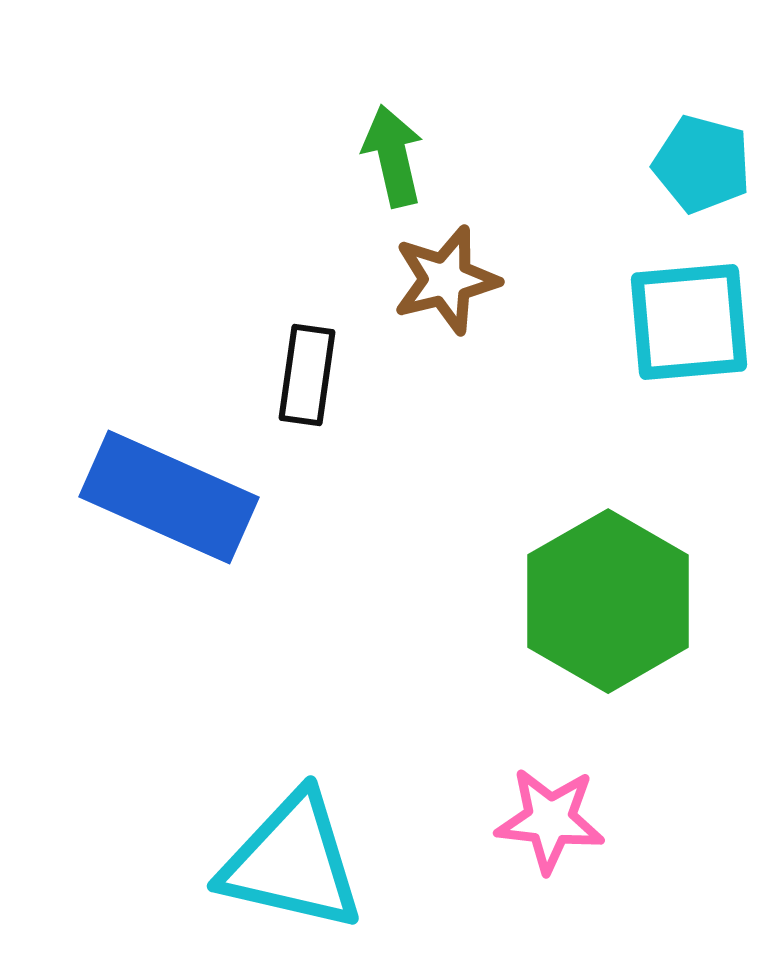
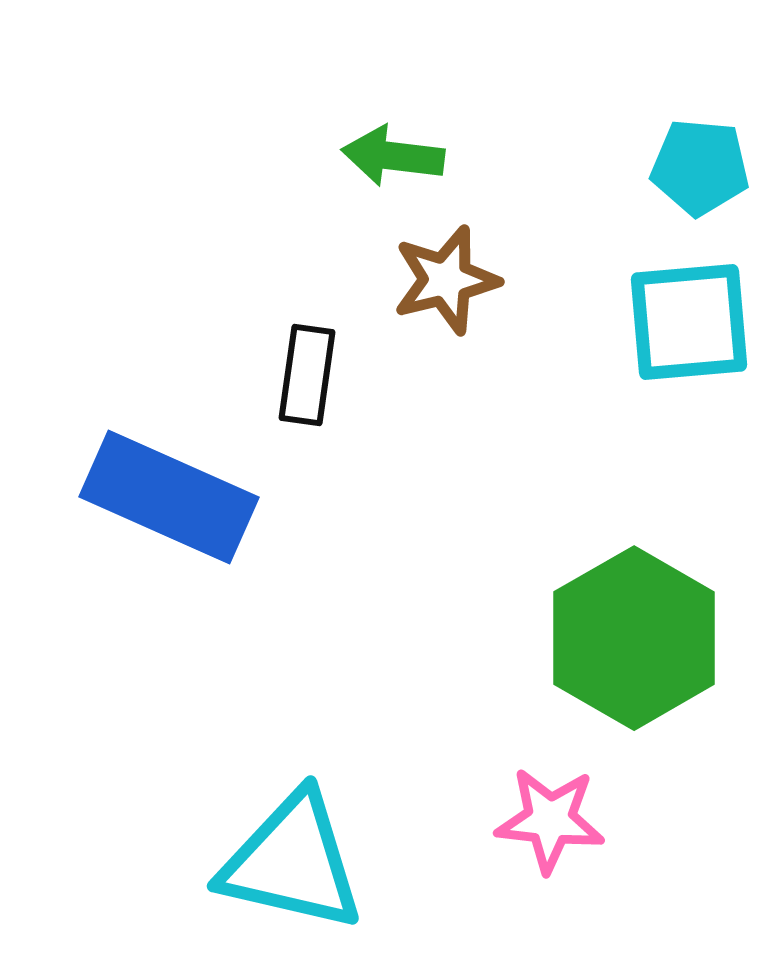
green arrow: rotated 70 degrees counterclockwise
cyan pentagon: moved 2 px left, 3 px down; rotated 10 degrees counterclockwise
green hexagon: moved 26 px right, 37 px down
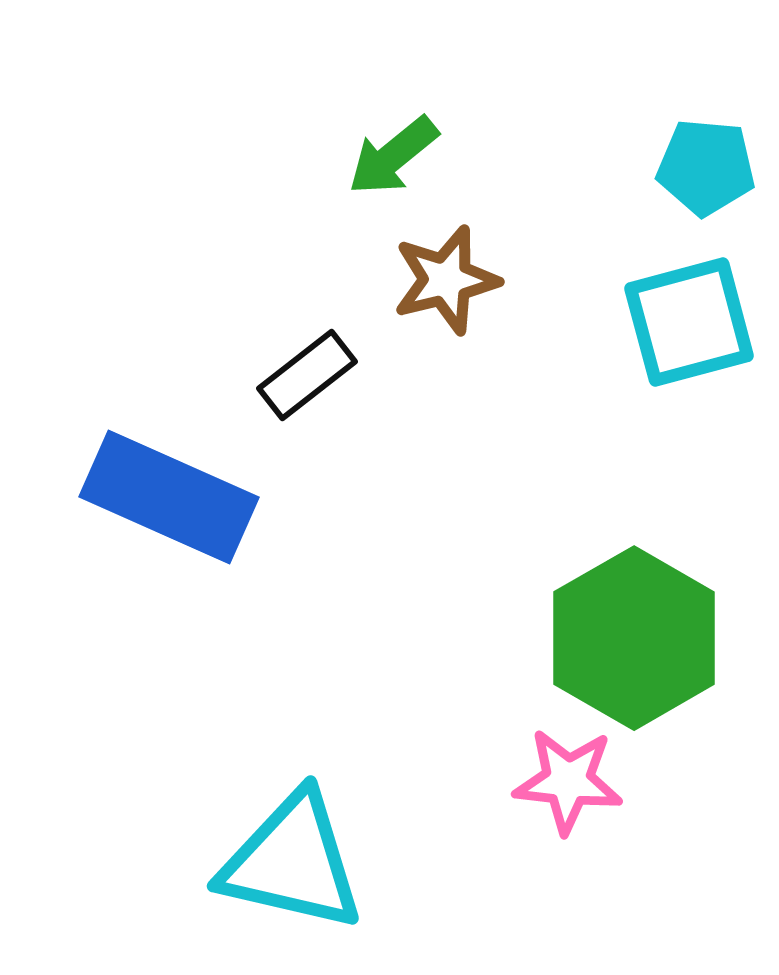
green arrow: rotated 46 degrees counterclockwise
cyan pentagon: moved 6 px right
cyan square: rotated 10 degrees counterclockwise
black rectangle: rotated 44 degrees clockwise
pink star: moved 18 px right, 39 px up
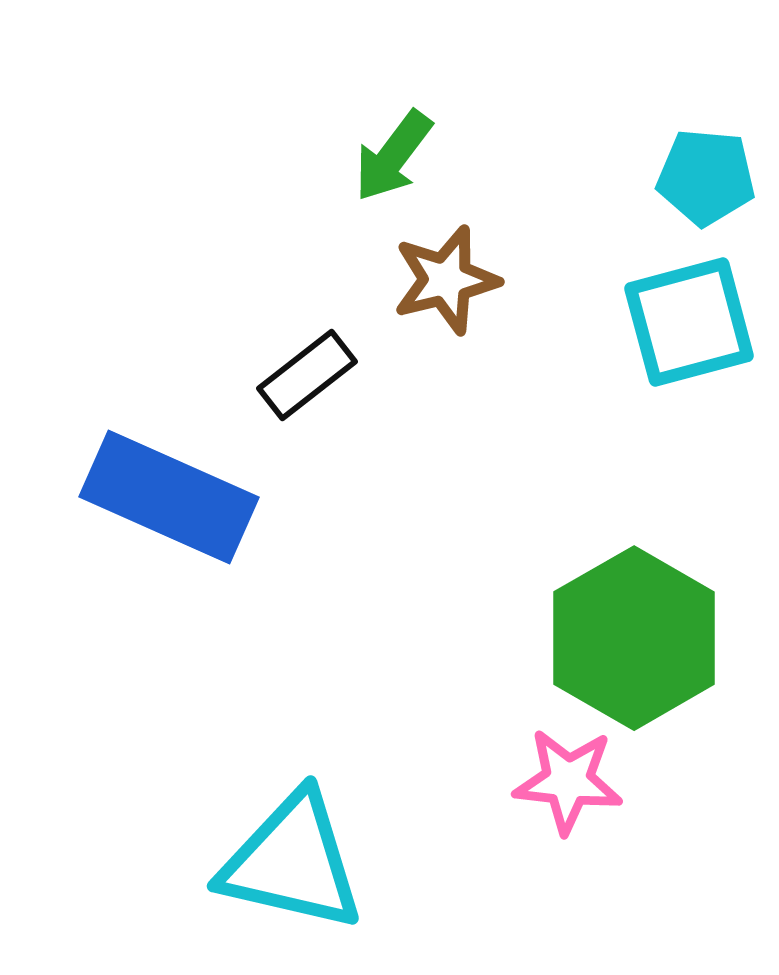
green arrow: rotated 14 degrees counterclockwise
cyan pentagon: moved 10 px down
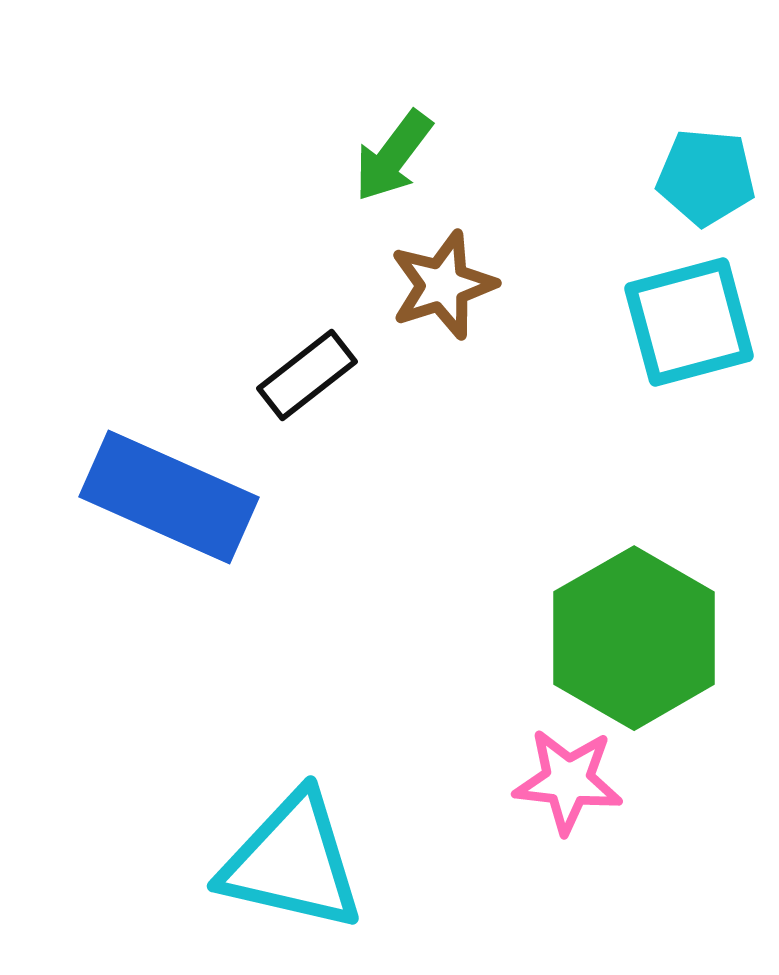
brown star: moved 3 px left, 5 px down; rotated 4 degrees counterclockwise
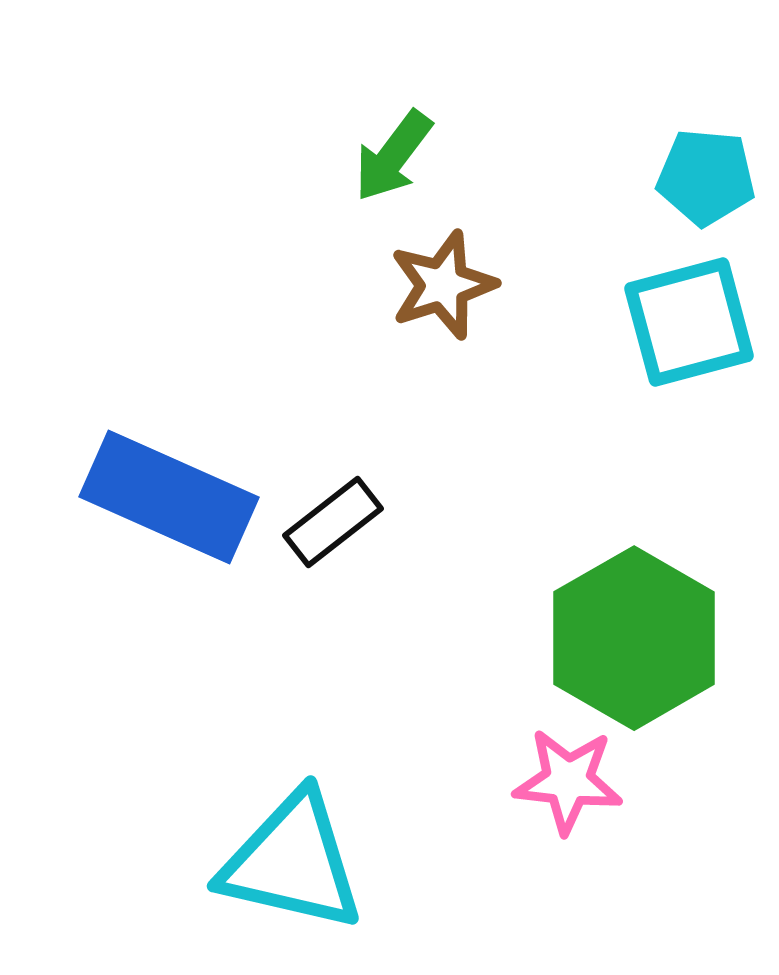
black rectangle: moved 26 px right, 147 px down
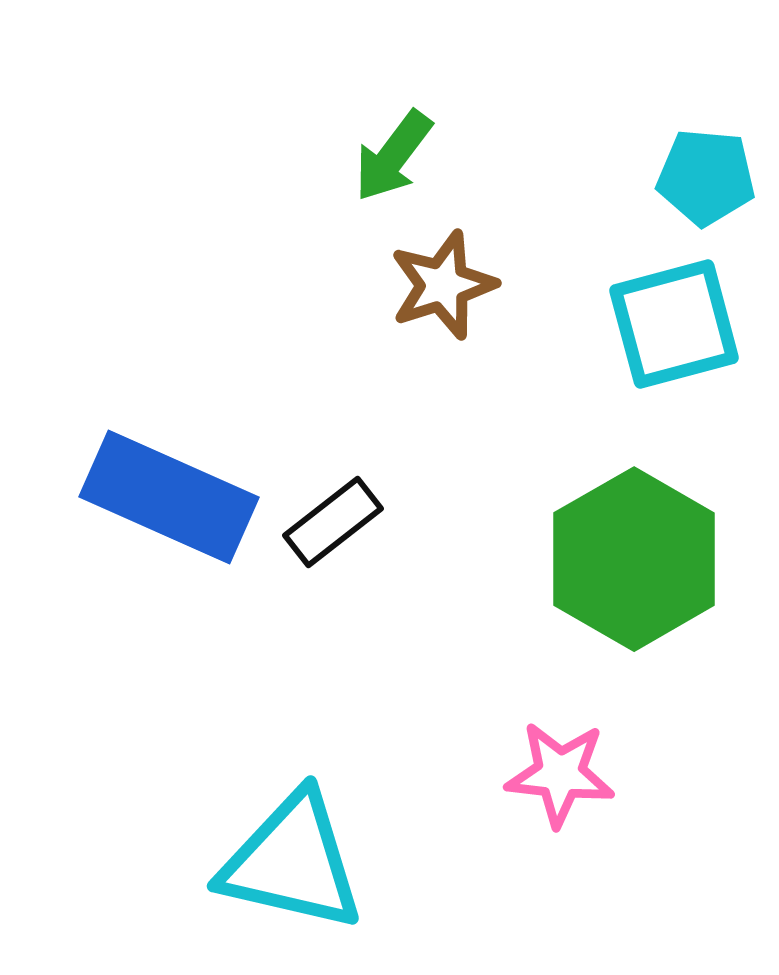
cyan square: moved 15 px left, 2 px down
green hexagon: moved 79 px up
pink star: moved 8 px left, 7 px up
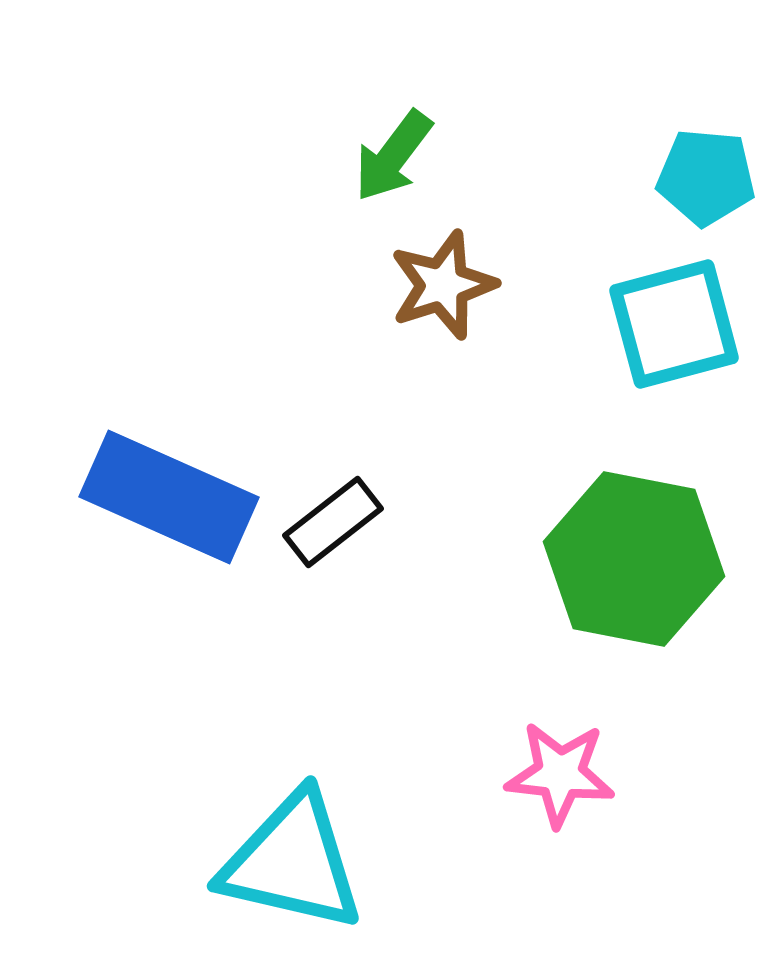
green hexagon: rotated 19 degrees counterclockwise
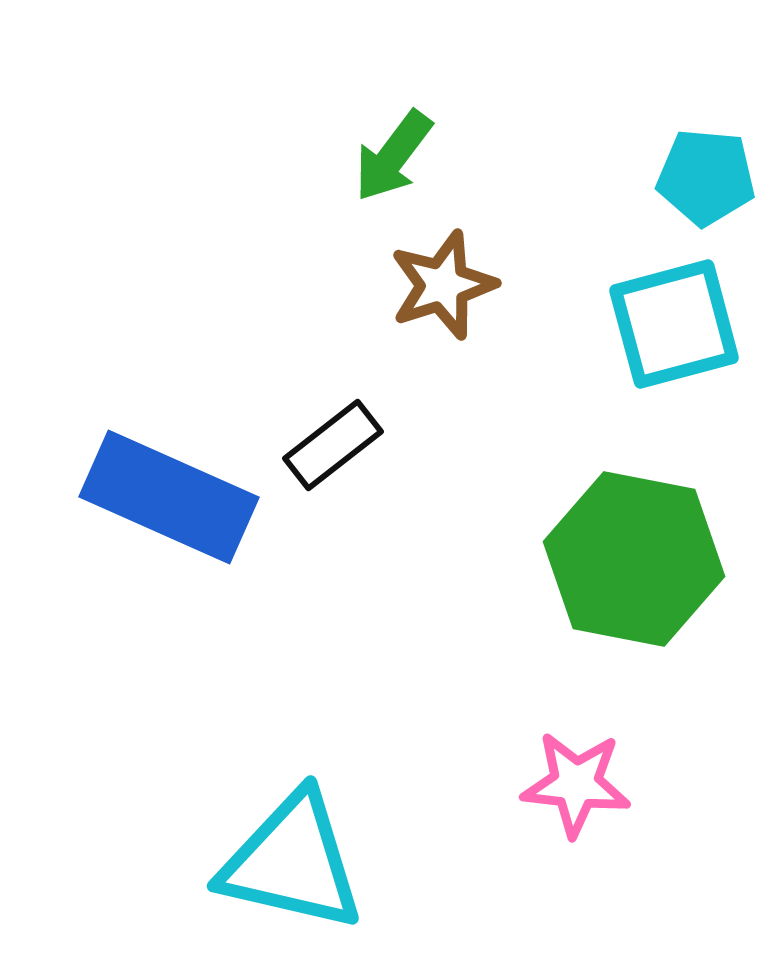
black rectangle: moved 77 px up
pink star: moved 16 px right, 10 px down
